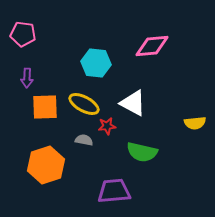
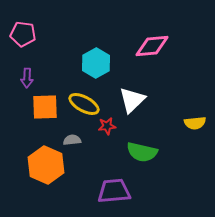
cyan hexagon: rotated 24 degrees clockwise
white triangle: moved 1 px left, 3 px up; rotated 48 degrees clockwise
gray semicircle: moved 12 px left; rotated 18 degrees counterclockwise
orange hexagon: rotated 18 degrees counterclockwise
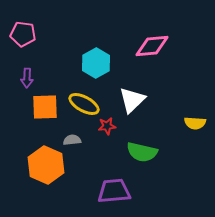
yellow semicircle: rotated 10 degrees clockwise
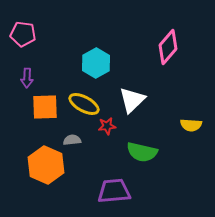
pink diamond: moved 16 px right, 1 px down; rotated 44 degrees counterclockwise
yellow semicircle: moved 4 px left, 2 px down
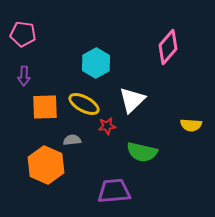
purple arrow: moved 3 px left, 2 px up
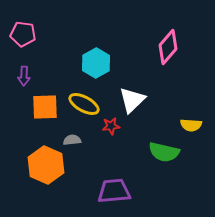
red star: moved 4 px right
green semicircle: moved 22 px right
